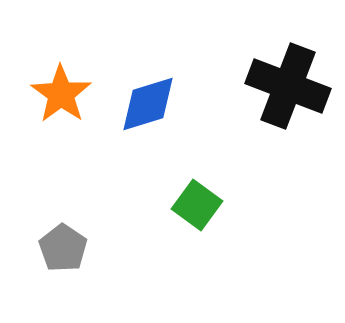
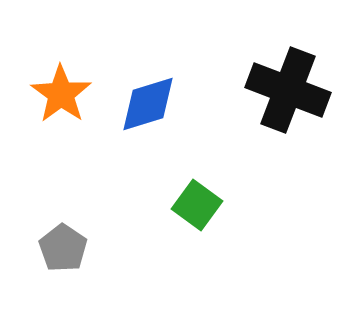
black cross: moved 4 px down
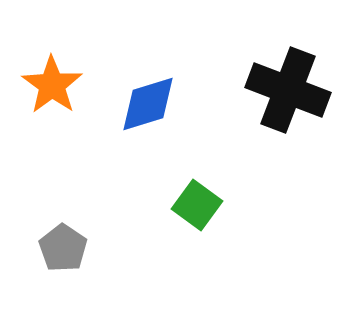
orange star: moved 9 px left, 9 px up
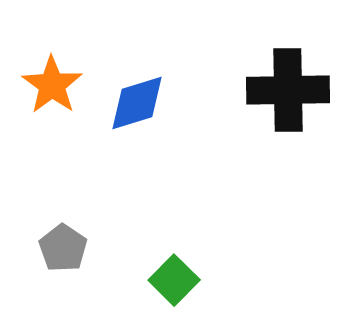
black cross: rotated 22 degrees counterclockwise
blue diamond: moved 11 px left, 1 px up
green square: moved 23 px left, 75 px down; rotated 9 degrees clockwise
